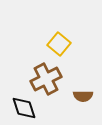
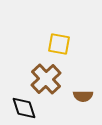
yellow square: rotated 30 degrees counterclockwise
brown cross: rotated 16 degrees counterclockwise
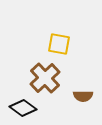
brown cross: moved 1 px left, 1 px up
black diamond: moved 1 px left; rotated 36 degrees counterclockwise
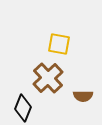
brown cross: moved 3 px right
black diamond: rotated 76 degrees clockwise
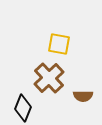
brown cross: moved 1 px right
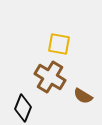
brown cross: moved 1 px right, 1 px up; rotated 16 degrees counterclockwise
brown semicircle: rotated 30 degrees clockwise
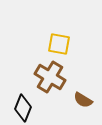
brown semicircle: moved 4 px down
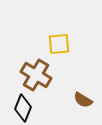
yellow square: rotated 15 degrees counterclockwise
brown cross: moved 14 px left, 2 px up
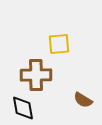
brown cross: rotated 32 degrees counterclockwise
black diamond: rotated 32 degrees counterclockwise
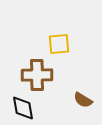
brown cross: moved 1 px right
